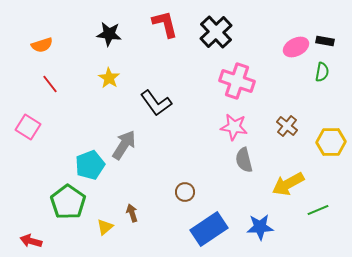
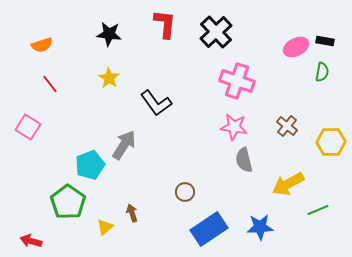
red L-shape: rotated 20 degrees clockwise
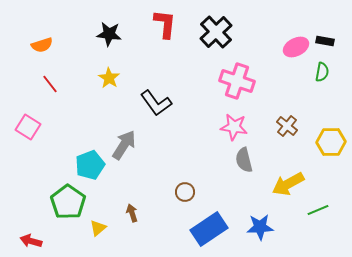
yellow triangle: moved 7 px left, 1 px down
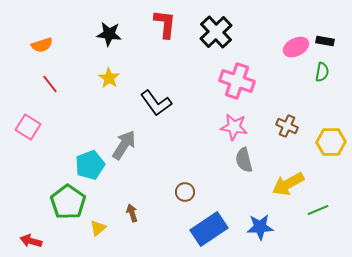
brown cross: rotated 15 degrees counterclockwise
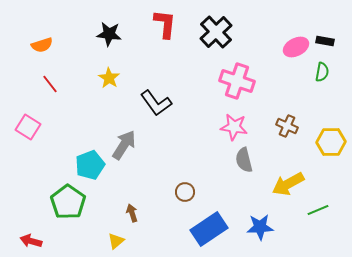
yellow triangle: moved 18 px right, 13 px down
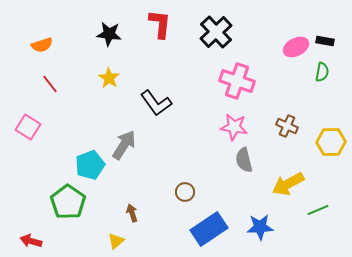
red L-shape: moved 5 px left
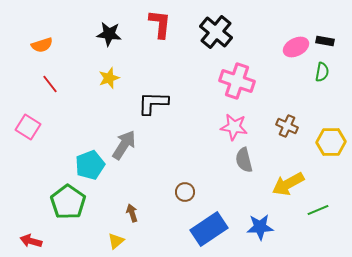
black cross: rotated 8 degrees counterclockwise
yellow star: rotated 20 degrees clockwise
black L-shape: moved 3 px left; rotated 128 degrees clockwise
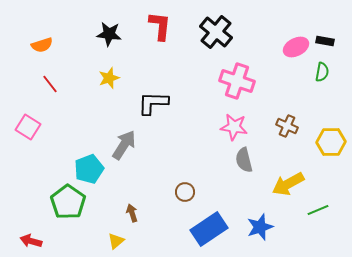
red L-shape: moved 2 px down
cyan pentagon: moved 1 px left, 4 px down
blue star: rotated 16 degrees counterclockwise
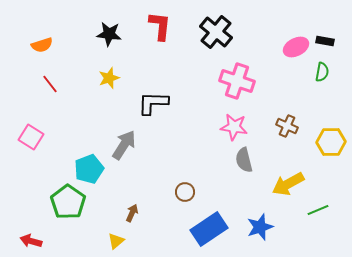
pink square: moved 3 px right, 10 px down
brown arrow: rotated 42 degrees clockwise
